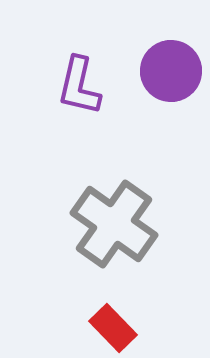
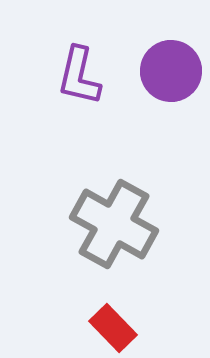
purple L-shape: moved 10 px up
gray cross: rotated 6 degrees counterclockwise
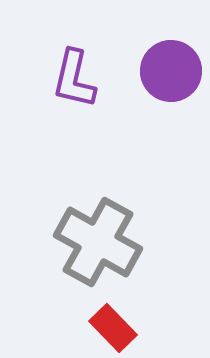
purple L-shape: moved 5 px left, 3 px down
gray cross: moved 16 px left, 18 px down
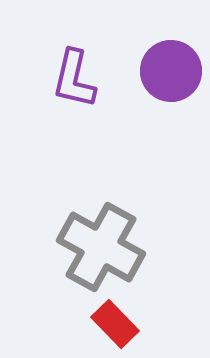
gray cross: moved 3 px right, 5 px down
red rectangle: moved 2 px right, 4 px up
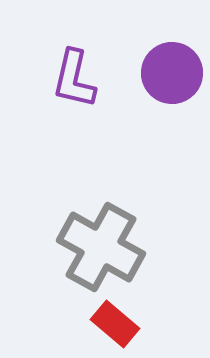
purple circle: moved 1 px right, 2 px down
red rectangle: rotated 6 degrees counterclockwise
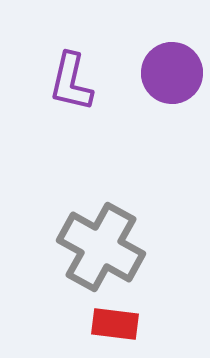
purple L-shape: moved 3 px left, 3 px down
red rectangle: rotated 33 degrees counterclockwise
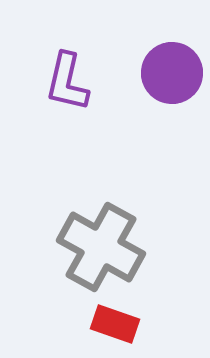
purple L-shape: moved 4 px left
red rectangle: rotated 12 degrees clockwise
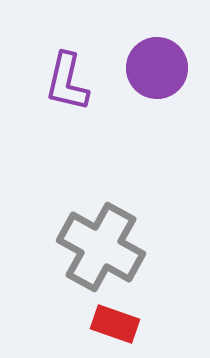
purple circle: moved 15 px left, 5 px up
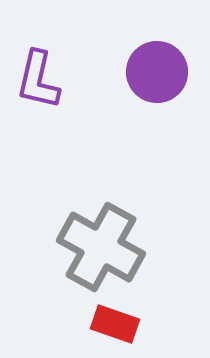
purple circle: moved 4 px down
purple L-shape: moved 29 px left, 2 px up
